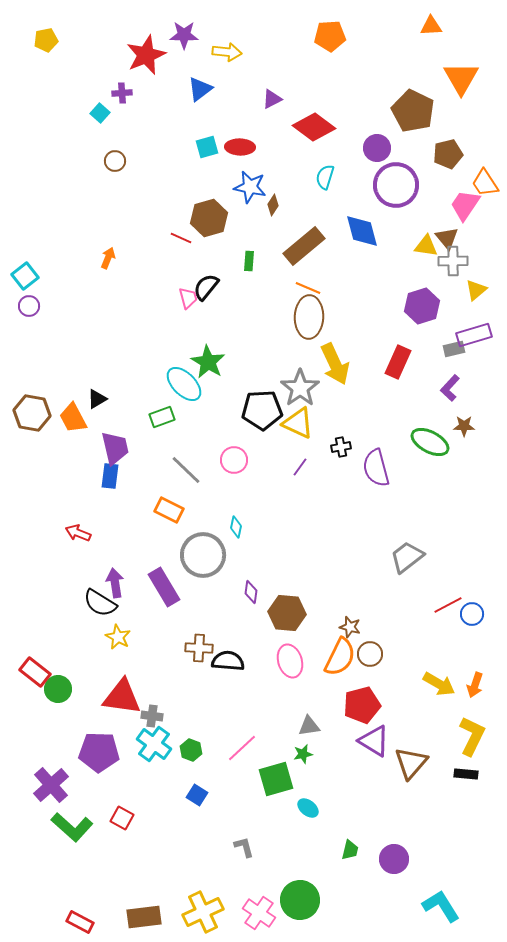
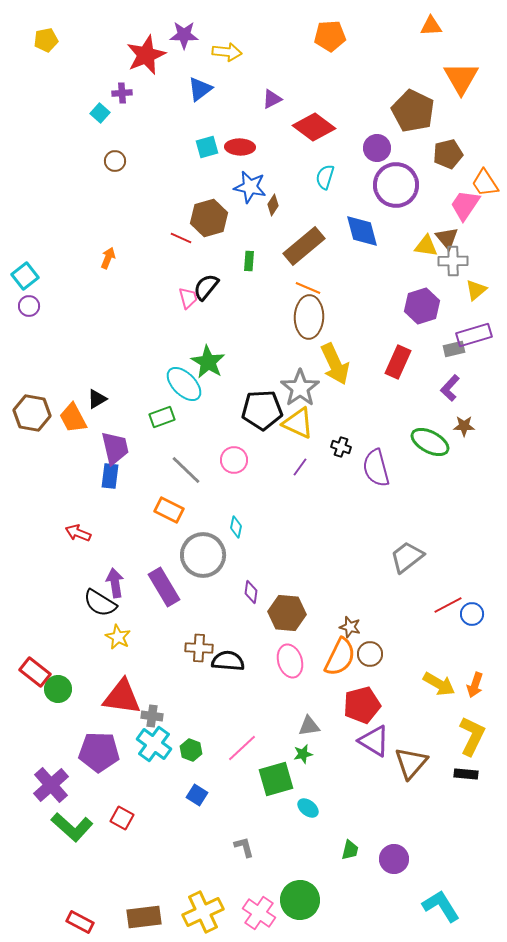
black cross at (341, 447): rotated 30 degrees clockwise
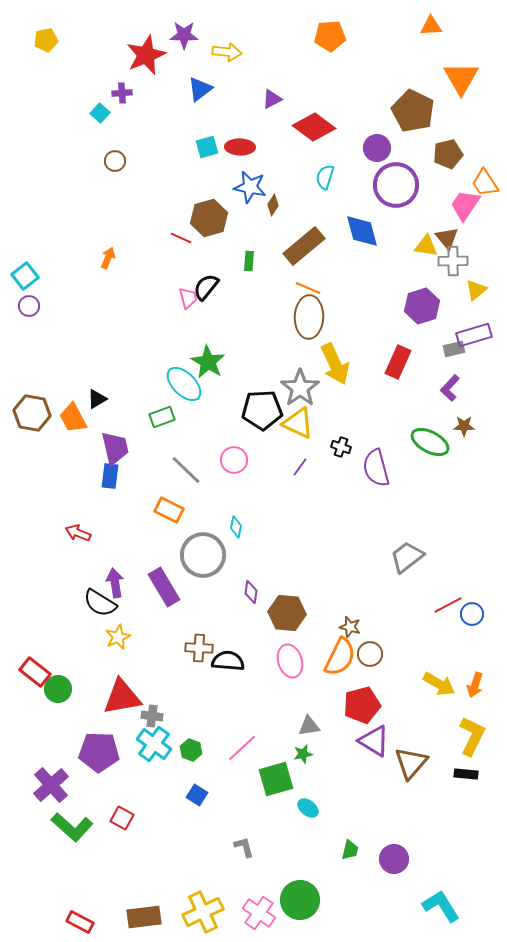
yellow star at (118, 637): rotated 20 degrees clockwise
red triangle at (122, 697): rotated 18 degrees counterclockwise
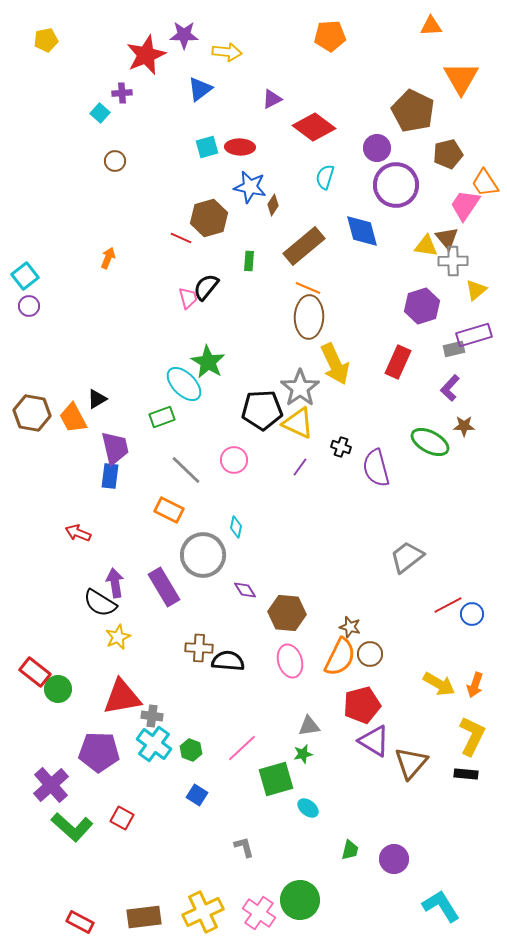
purple diamond at (251, 592): moved 6 px left, 2 px up; rotated 40 degrees counterclockwise
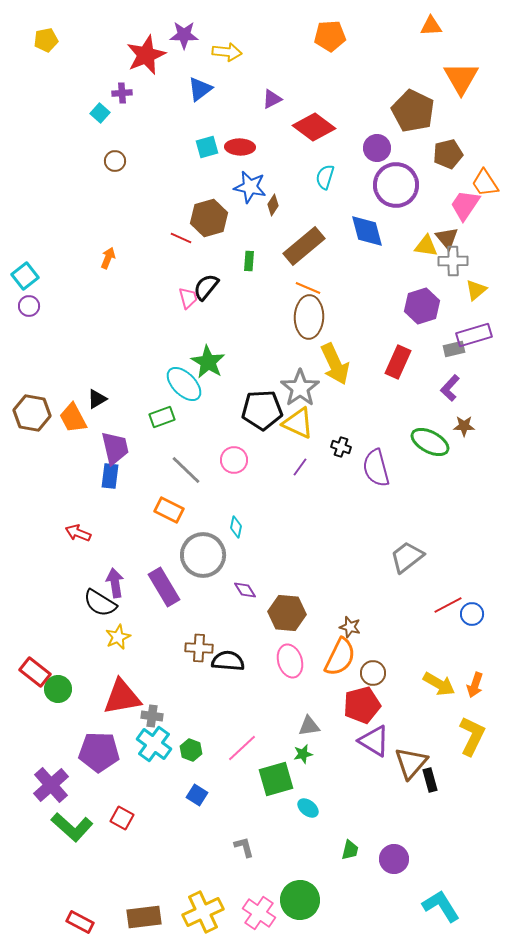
blue diamond at (362, 231): moved 5 px right
brown circle at (370, 654): moved 3 px right, 19 px down
black rectangle at (466, 774): moved 36 px left, 6 px down; rotated 70 degrees clockwise
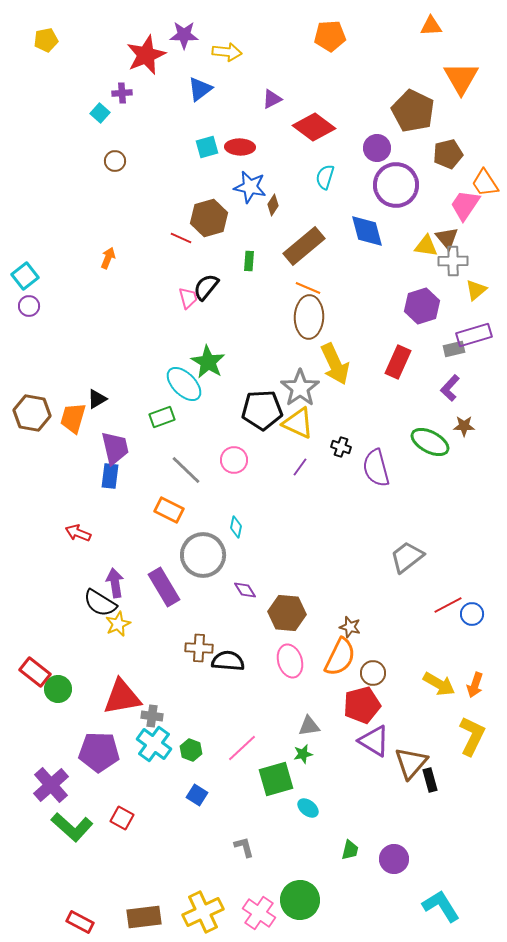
orange trapezoid at (73, 418): rotated 44 degrees clockwise
yellow star at (118, 637): moved 13 px up
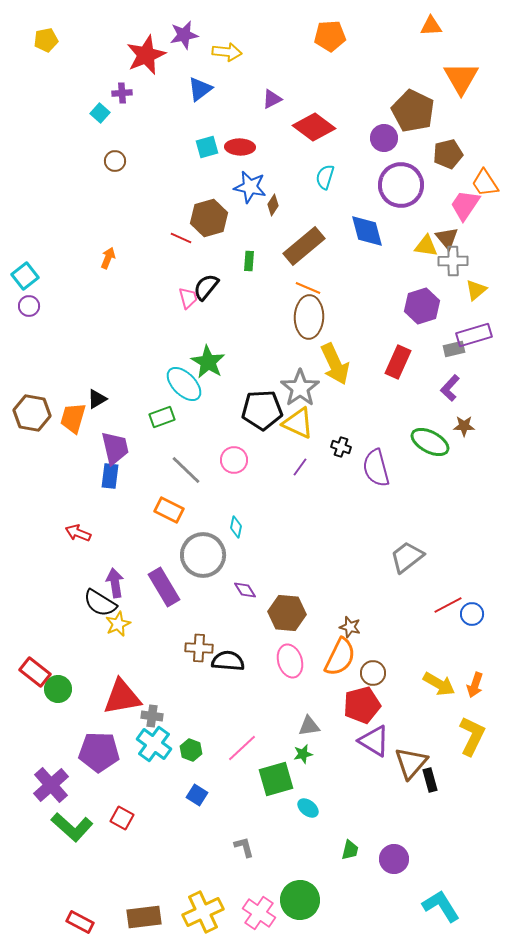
purple star at (184, 35): rotated 12 degrees counterclockwise
purple circle at (377, 148): moved 7 px right, 10 px up
purple circle at (396, 185): moved 5 px right
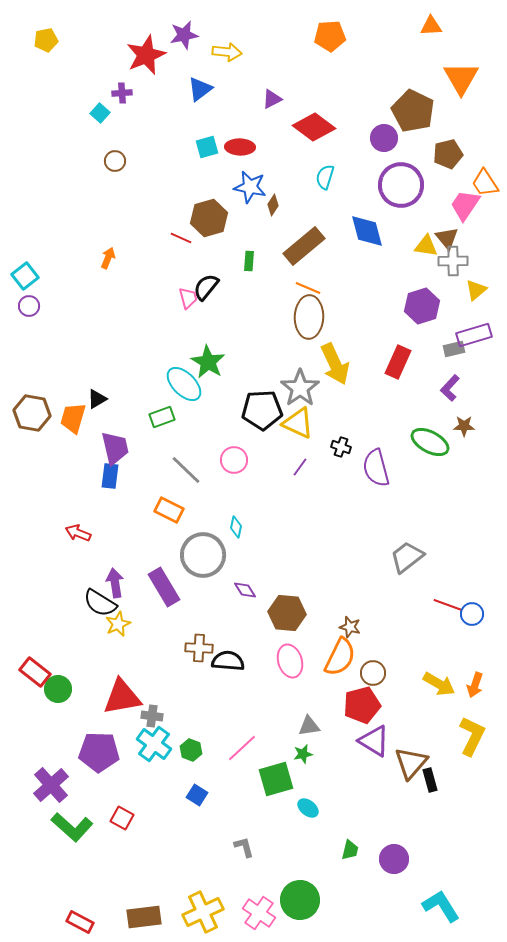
red line at (448, 605): rotated 48 degrees clockwise
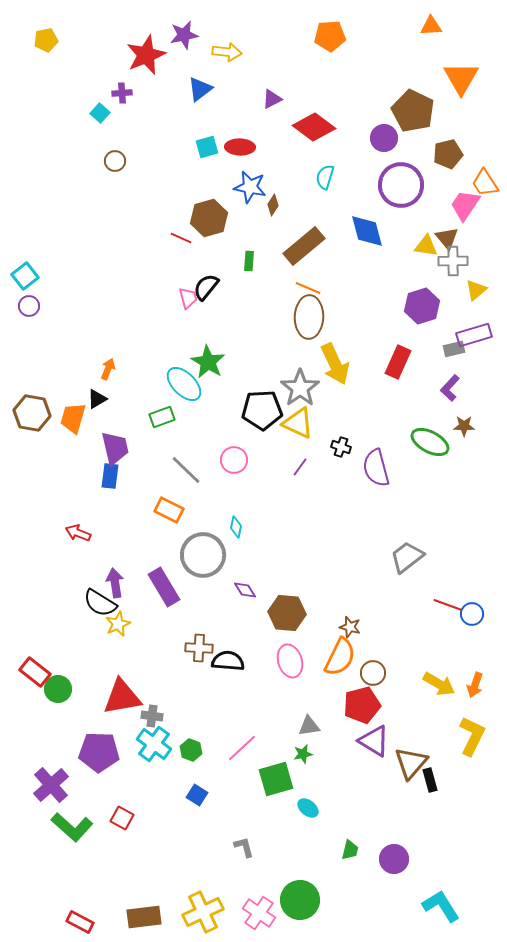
orange arrow at (108, 258): moved 111 px down
